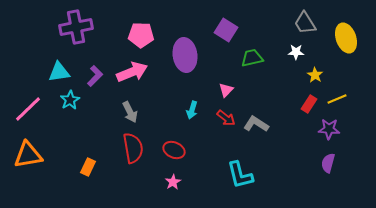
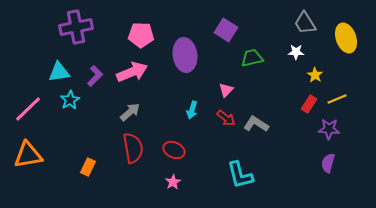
gray arrow: rotated 105 degrees counterclockwise
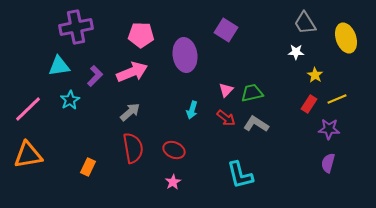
green trapezoid: moved 35 px down
cyan triangle: moved 6 px up
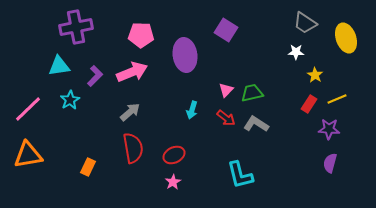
gray trapezoid: rotated 25 degrees counterclockwise
red ellipse: moved 5 px down; rotated 50 degrees counterclockwise
purple semicircle: moved 2 px right
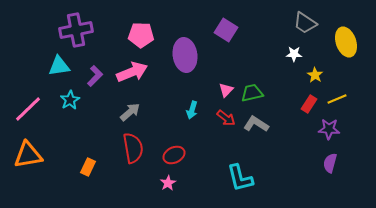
purple cross: moved 3 px down
yellow ellipse: moved 4 px down
white star: moved 2 px left, 2 px down
cyan L-shape: moved 3 px down
pink star: moved 5 px left, 1 px down
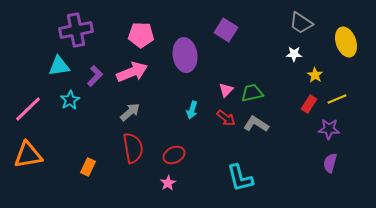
gray trapezoid: moved 4 px left
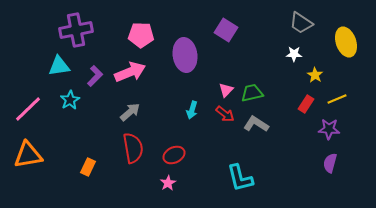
pink arrow: moved 2 px left
red rectangle: moved 3 px left
red arrow: moved 1 px left, 4 px up
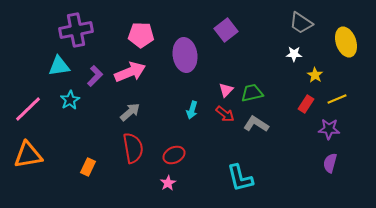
purple square: rotated 20 degrees clockwise
